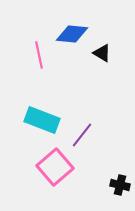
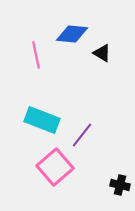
pink line: moved 3 px left
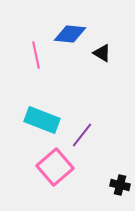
blue diamond: moved 2 px left
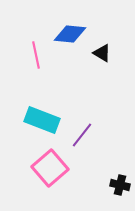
pink square: moved 5 px left, 1 px down
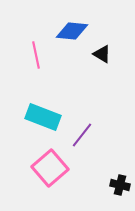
blue diamond: moved 2 px right, 3 px up
black triangle: moved 1 px down
cyan rectangle: moved 1 px right, 3 px up
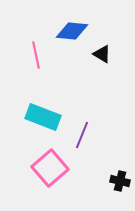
purple line: rotated 16 degrees counterclockwise
black cross: moved 4 px up
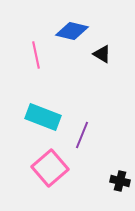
blue diamond: rotated 8 degrees clockwise
